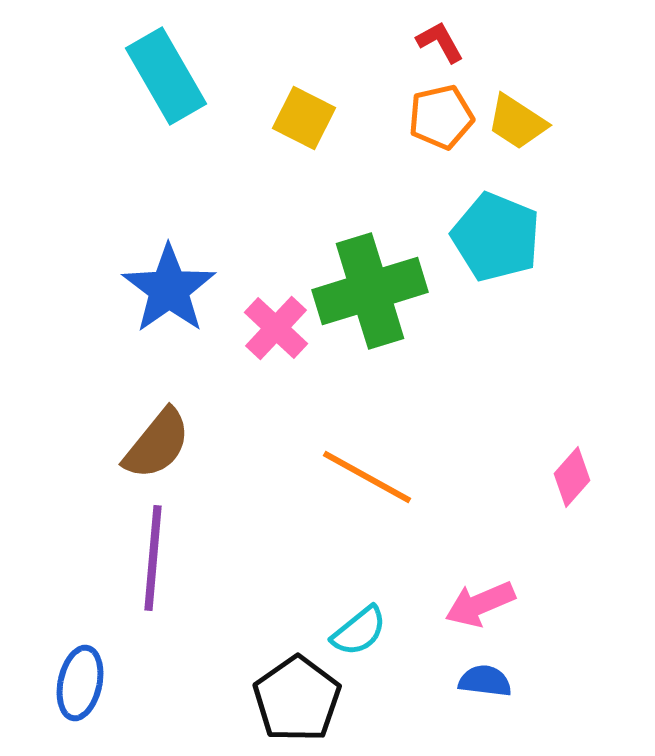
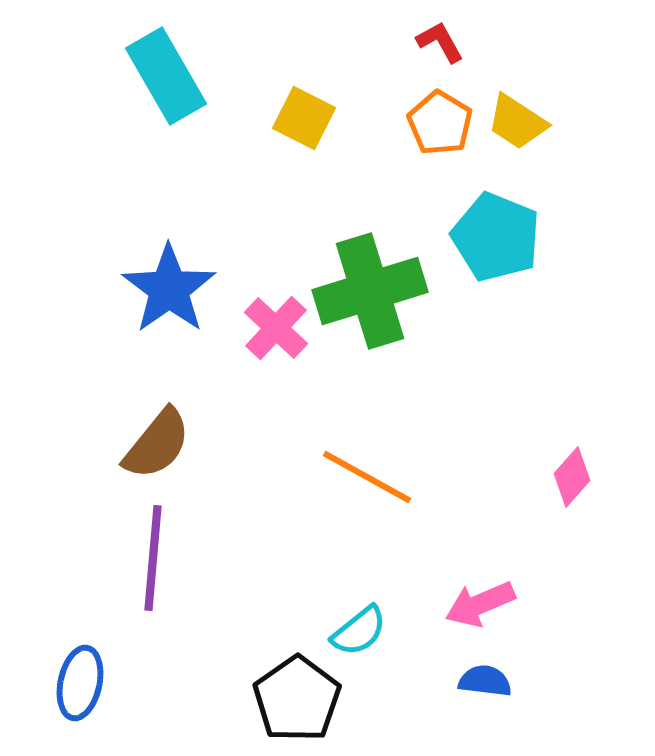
orange pentagon: moved 1 px left, 6 px down; rotated 28 degrees counterclockwise
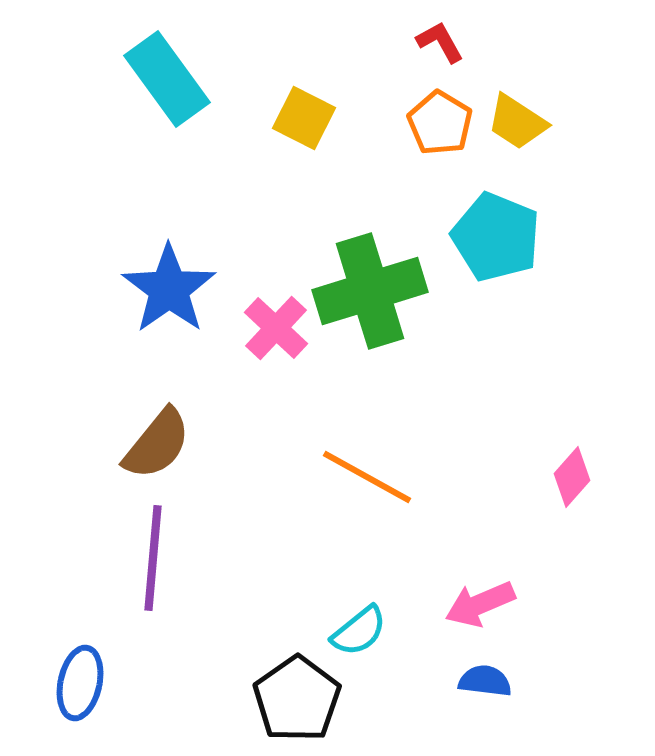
cyan rectangle: moved 1 px right, 3 px down; rotated 6 degrees counterclockwise
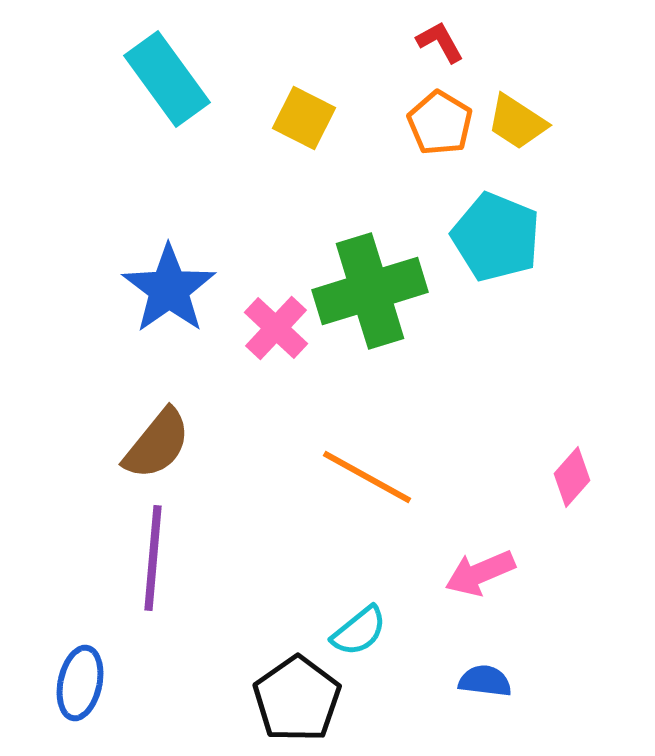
pink arrow: moved 31 px up
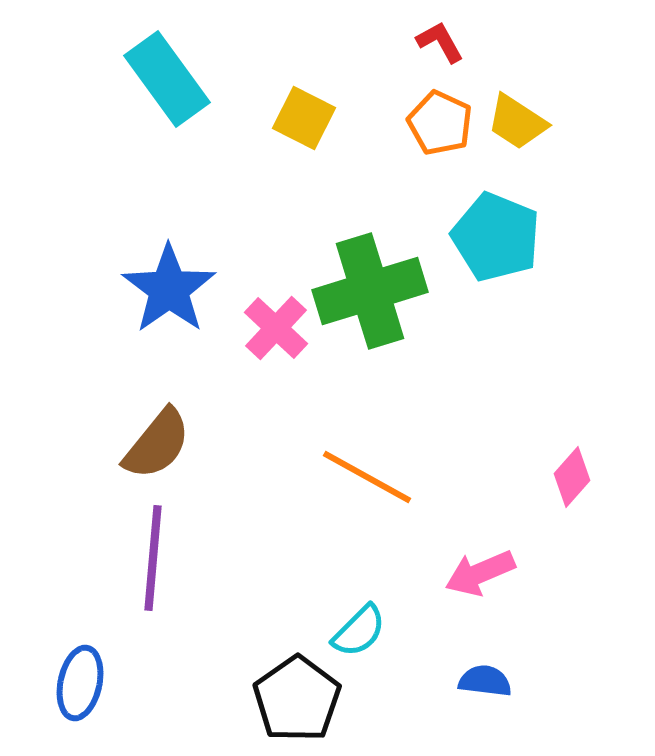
orange pentagon: rotated 6 degrees counterclockwise
cyan semicircle: rotated 6 degrees counterclockwise
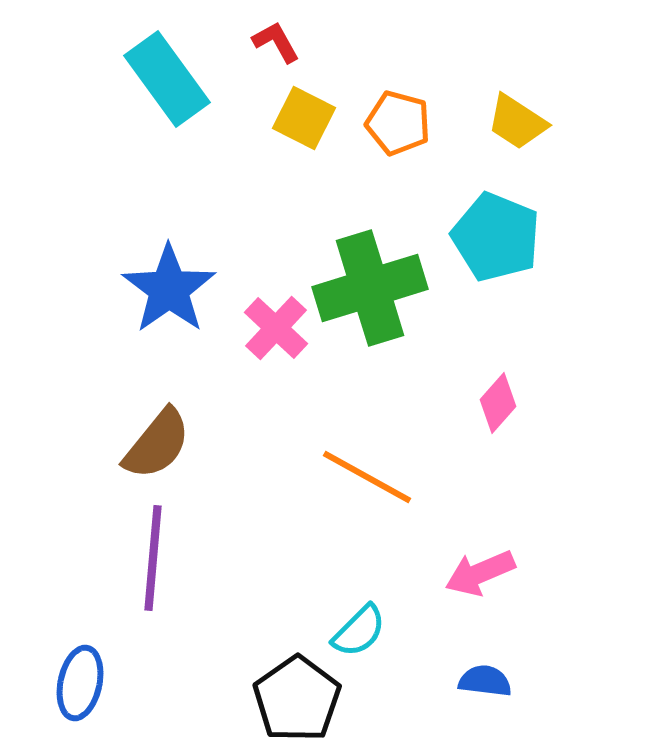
red L-shape: moved 164 px left
orange pentagon: moved 42 px left; rotated 10 degrees counterclockwise
green cross: moved 3 px up
pink diamond: moved 74 px left, 74 px up
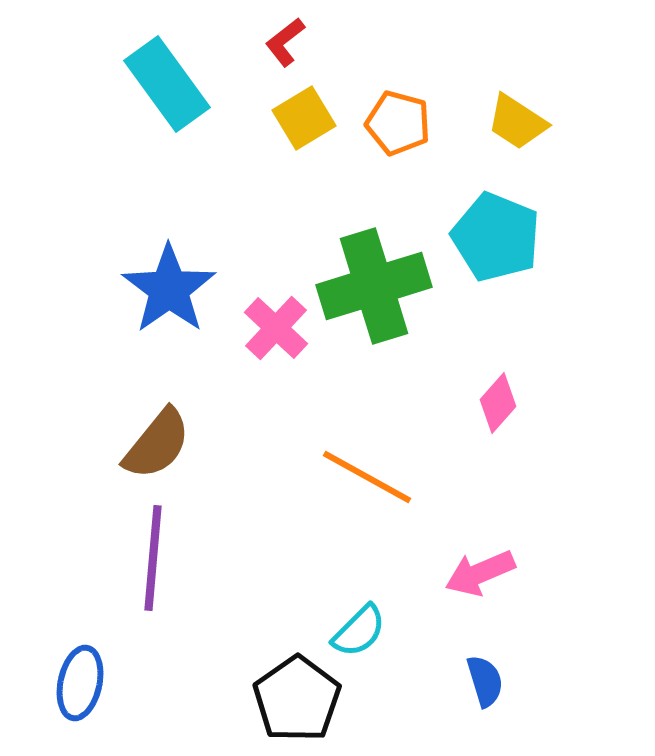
red L-shape: moved 9 px right; rotated 99 degrees counterclockwise
cyan rectangle: moved 5 px down
yellow square: rotated 32 degrees clockwise
green cross: moved 4 px right, 2 px up
blue semicircle: rotated 66 degrees clockwise
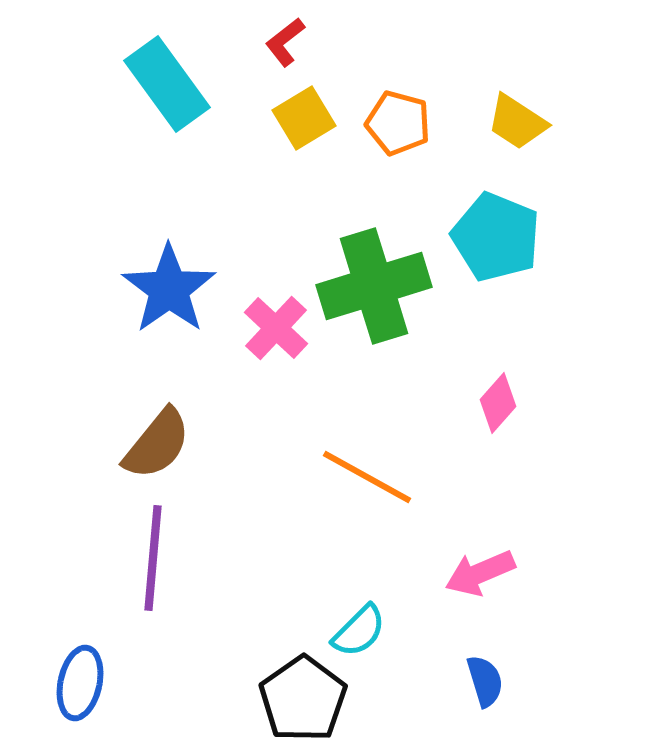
black pentagon: moved 6 px right
